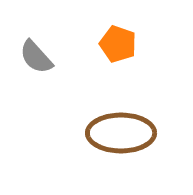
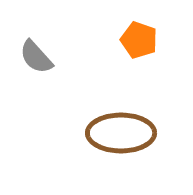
orange pentagon: moved 21 px right, 4 px up
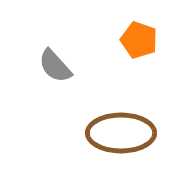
gray semicircle: moved 19 px right, 9 px down
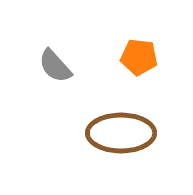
orange pentagon: moved 17 px down; rotated 12 degrees counterclockwise
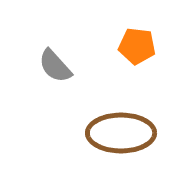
orange pentagon: moved 2 px left, 11 px up
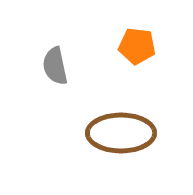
gray semicircle: rotated 30 degrees clockwise
